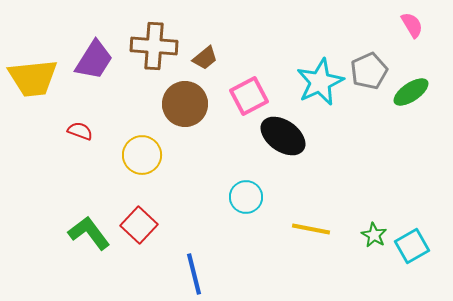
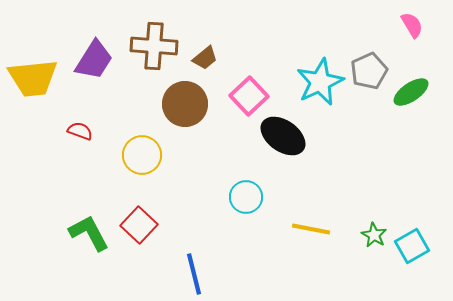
pink square: rotated 15 degrees counterclockwise
green L-shape: rotated 9 degrees clockwise
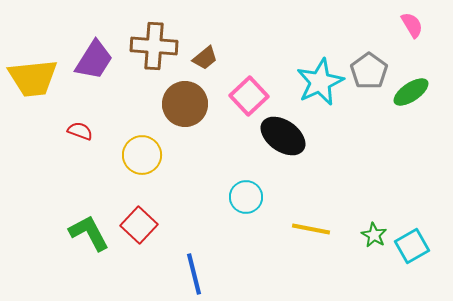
gray pentagon: rotated 12 degrees counterclockwise
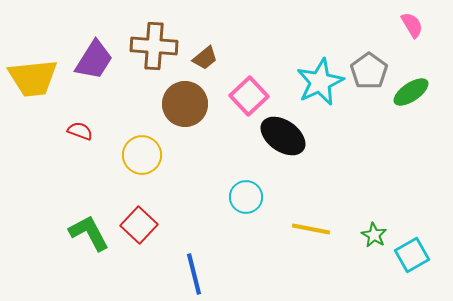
cyan square: moved 9 px down
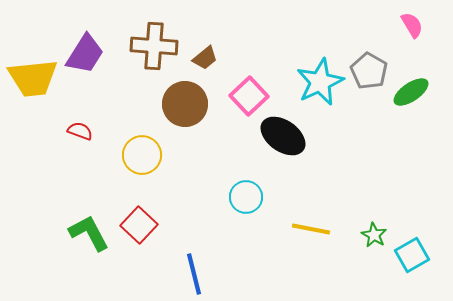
purple trapezoid: moved 9 px left, 6 px up
gray pentagon: rotated 6 degrees counterclockwise
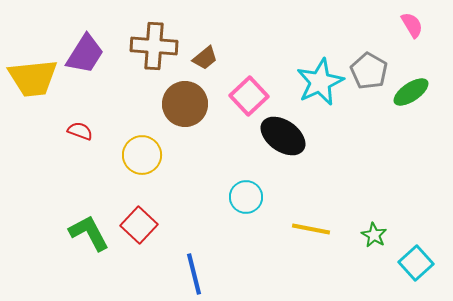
cyan square: moved 4 px right, 8 px down; rotated 12 degrees counterclockwise
